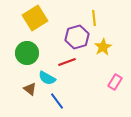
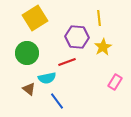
yellow line: moved 5 px right
purple hexagon: rotated 20 degrees clockwise
cyan semicircle: rotated 42 degrees counterclockwise
brown triangle: moved 1 px left
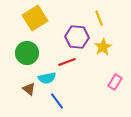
yellow line: rotated 14 degrees counterclockwise
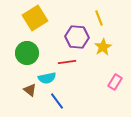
red line: rotated 12 degrees clockwise
brown triangle: moved 1 px right, 1 px down
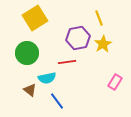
purple hexagon: moved 1 px right, 1 px down; rotated 15 degrees counterclockwise
yellow star: moved 3 px up
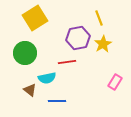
green circle: moved 2 px left
blue line: rotated 54 degrees counterclockwise
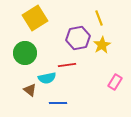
yellow star: moved 1 px left, 1 px down
red line: moved 3 px down
blue line: moved 1 px right, 2 px down
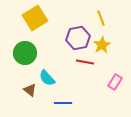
yellow line: moved 2 px right
red line: moved 18 px right, 3 px up; rotated 18 degrees clockwise
cyan semicircle: rotated 60 degrees clockwise
blue line: moved 5 px right
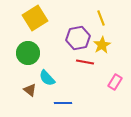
green circle: moved 3 px right
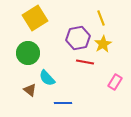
yellow star: moved 1 px right, 1 px up
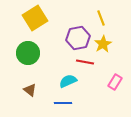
cyan semicircle: moved 21 px right, 3 px down; rotated 108 degrees clockwise
